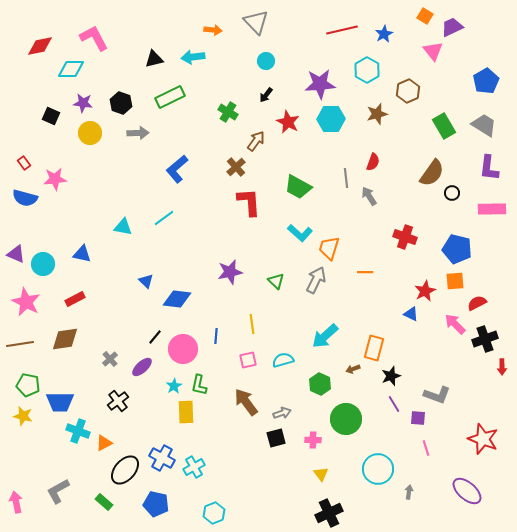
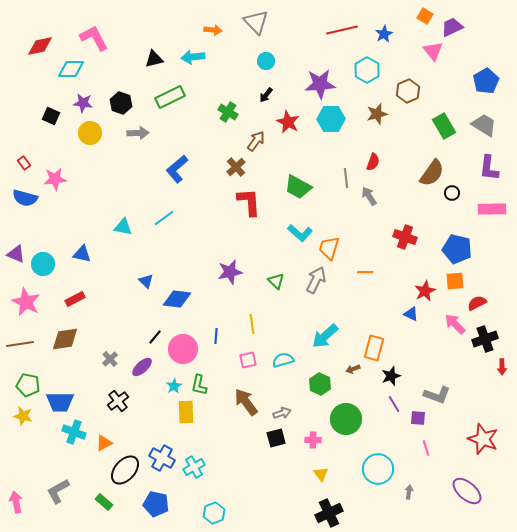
cyan cross at (78, 431): moved 4 px left, 1 px down
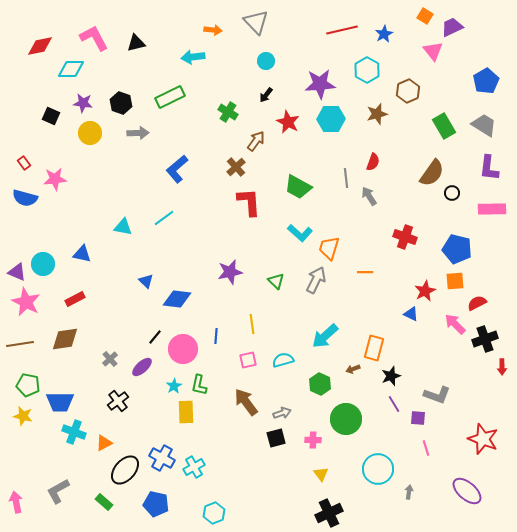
black triangle at (154, 59): moved 18 px left, 16 px up
purple triangle at (16, 254): moved 1 px right, 18 px down
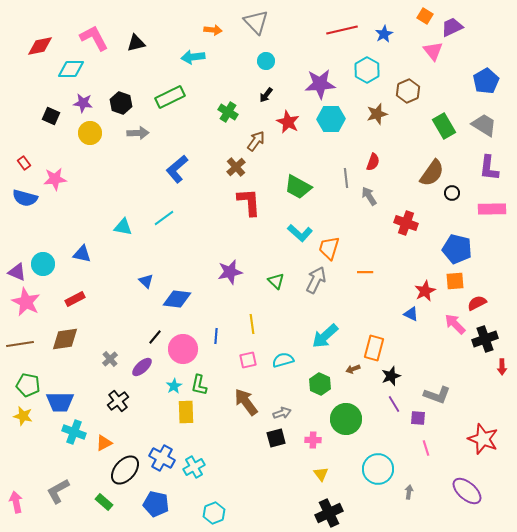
red cross at (405, 237): moved 1 px right, 14 px up
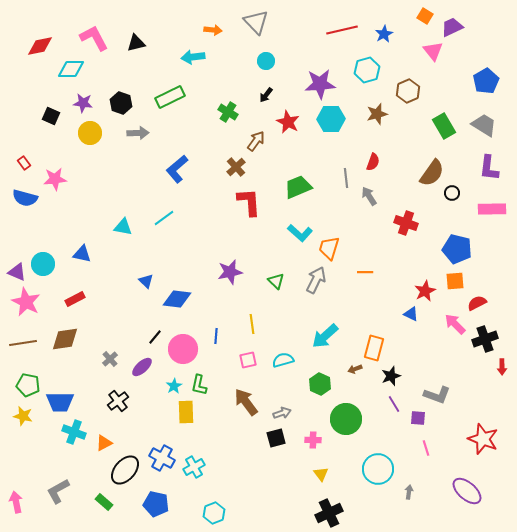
cyan hexagon at (367, 70): rotated 15 degrees clockwise
green trapezoid at (298, 187): rotated 128 degrees clockwise
brown line at (20, 344): moved 3 px right, 1 px up
brown arrow at (353, 369): moved 2 px right
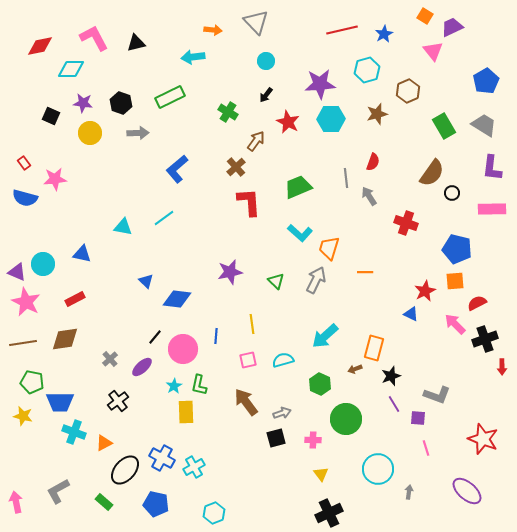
purple L-shape at (489, 168): moved 3 px right
green pentagon at (28, 385): moved 4 px right, 3 px up
